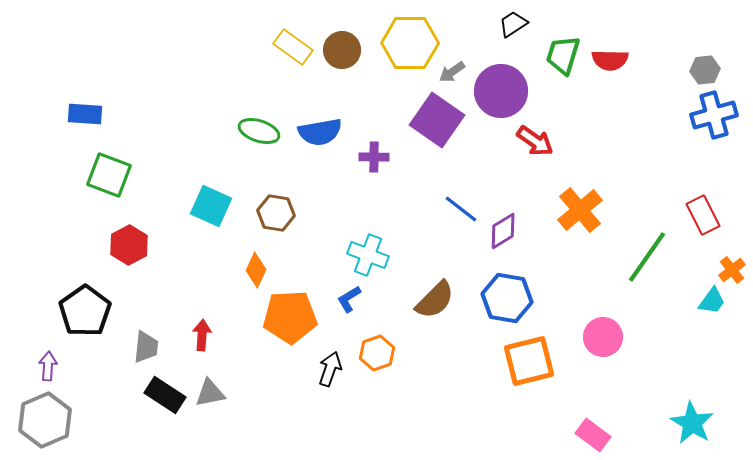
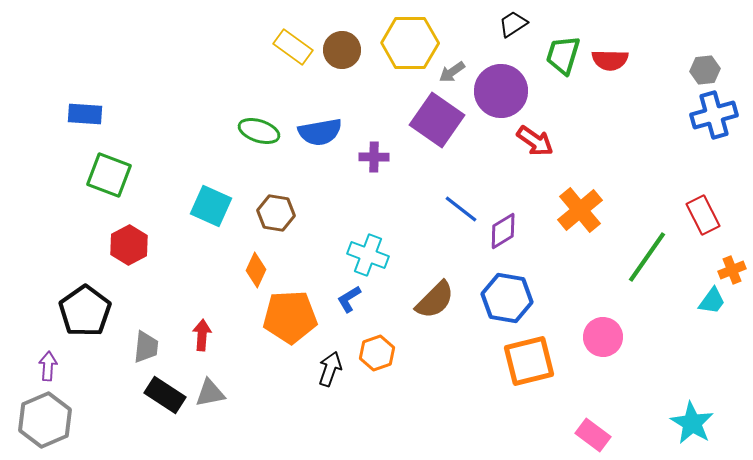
orange cross at (732, 270): rotated 16 degrees clockwise
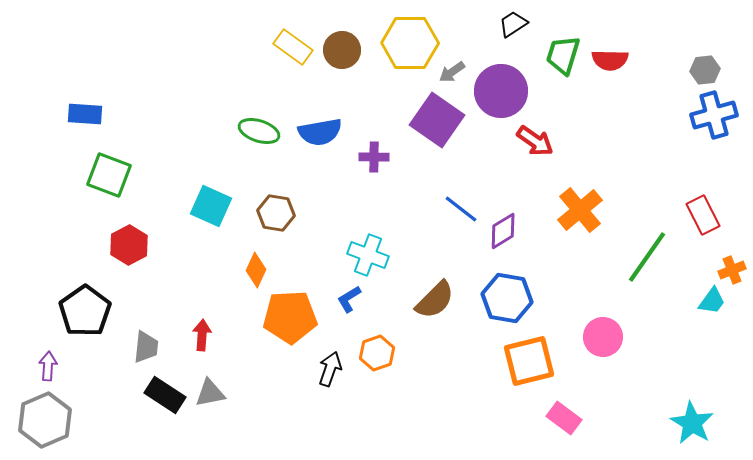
pink rectangle at (593, 435): moved 29 px left, 17 px up
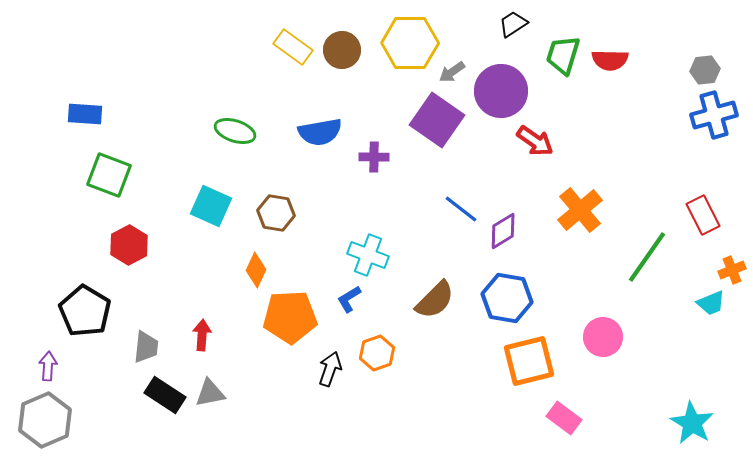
green ellipse at (259, 131): moved 24 px left
cyan trapezoid at (712, 301): moved 1 px left, 2 px down; rotated 32 degrees clockwise
black pentagon at (85, 311): rotated 6 degrees counterclockwise
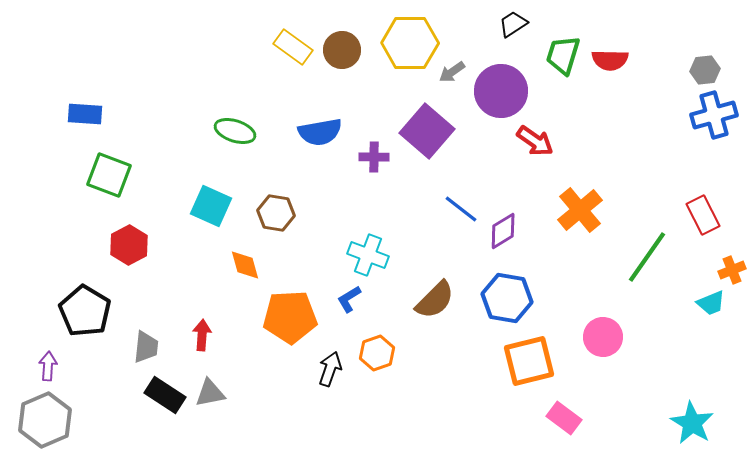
purple square at (437, 120): moved 10 px left, 11 px down; rotated 6 degrees clockwise
orange diamond at (256, 270): moved 11 px left, 5 px up; rotated 40 degrees counterclockwise
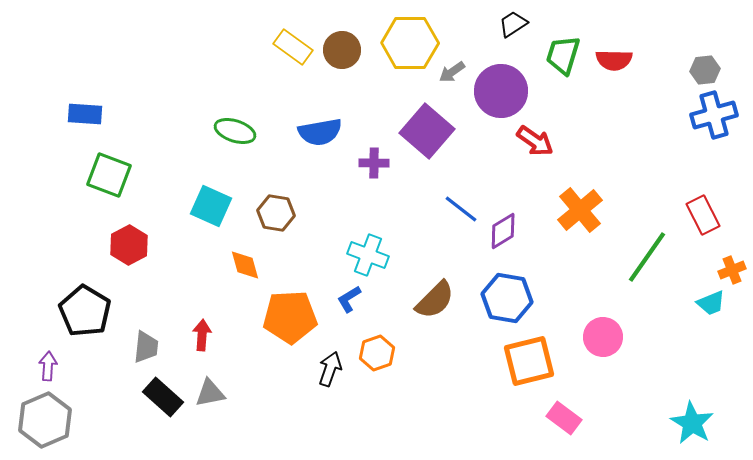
red semicircle at (610, 60): moved 4 px right
purple cross at (374, 157): moved 6 px down
black rectangle at (165, 395): moved 2 px left, 2 px down; rotated 9 degrees clockwise
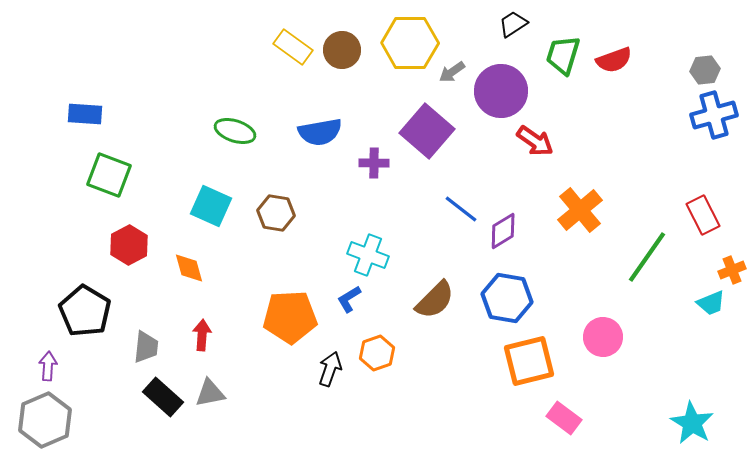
red semicircle at (614, 60): rotated 21 degrees counterclockwise
orange diamond at (245, 265): moved 56 px left, 3 px down
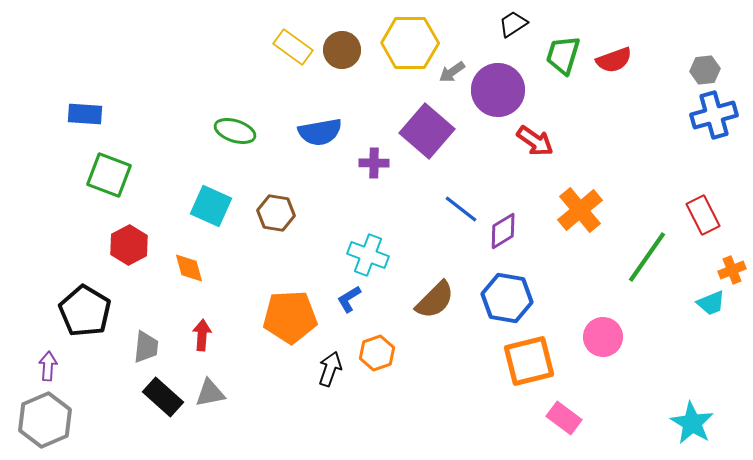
purple circle at (501, 91): moved 3 px left, 1 px up
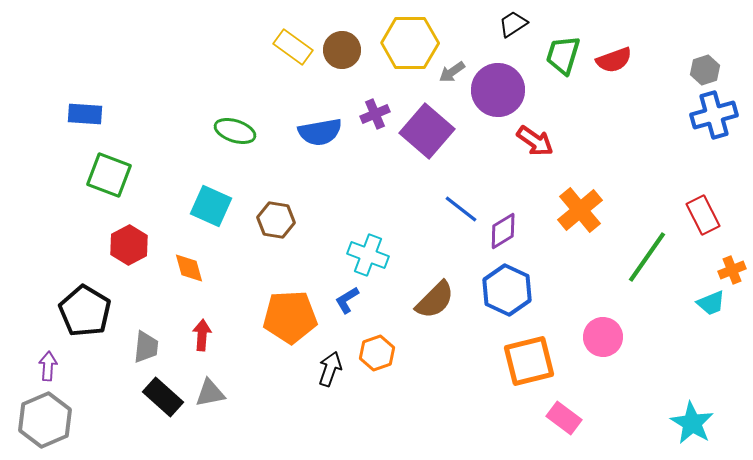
gray hexagon at (705, 70): rotated 12 degrees counterclockwise
purple cross at (374, 163): moved 1 px right, 49 px up; rotated 24 degrees counterclockwise
brown hexagon at (276, 213): moved 7 px down
blue hexagon at (507, 298): moved 8 px up; rotated 15 degrees clockwise
blue L-shape at (349, 299): moved 2 px left, 1 px down
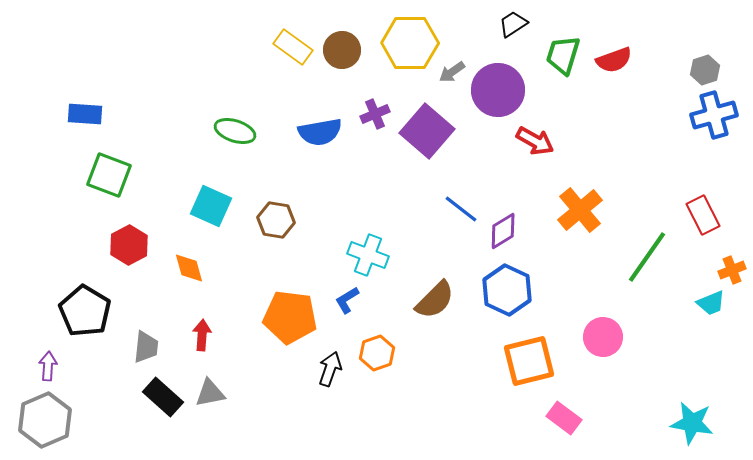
red arrow at (535, 141): rotated 6 degrees counterclockwise
orange pentagon at (290, 317): rotated 10 degrees clockwise
cyan star at (692, 423): rotated 21 degrees counterclockwise
